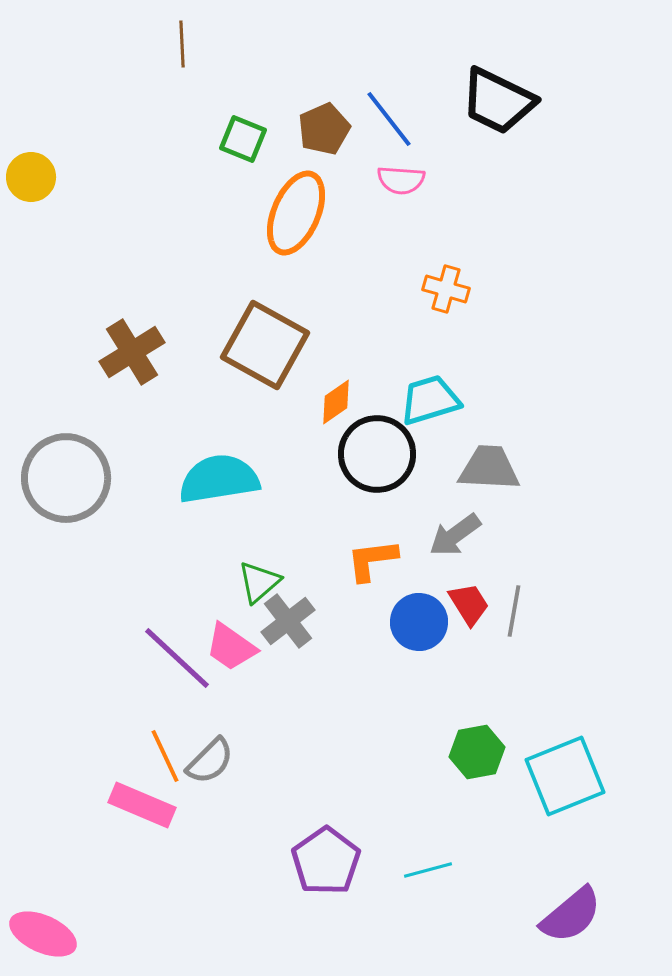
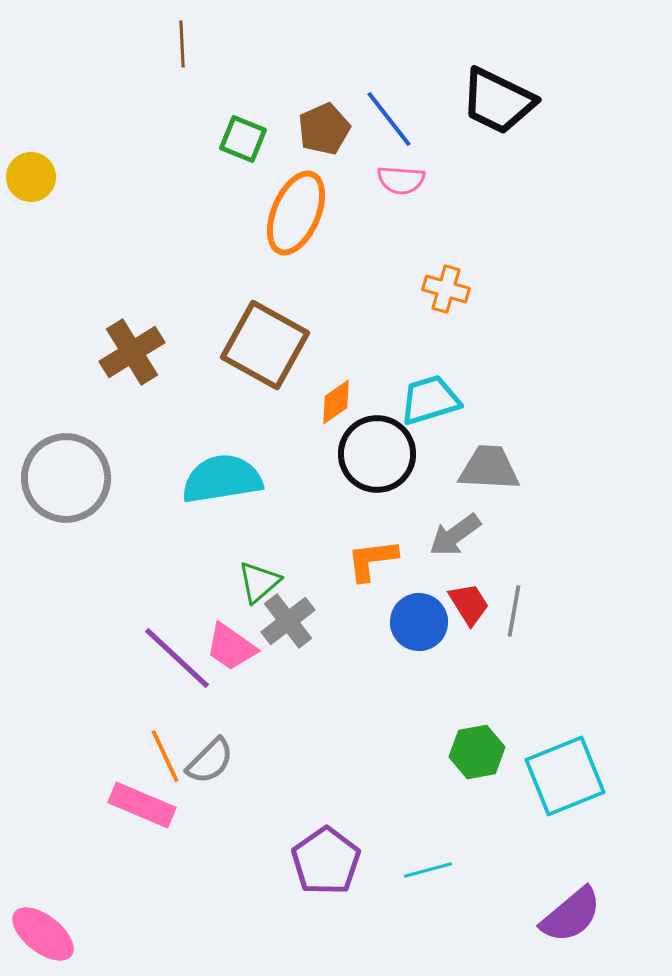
cyan semicircle: moved 3 px right
pink ellipse: rotated 14 degrees clockwise
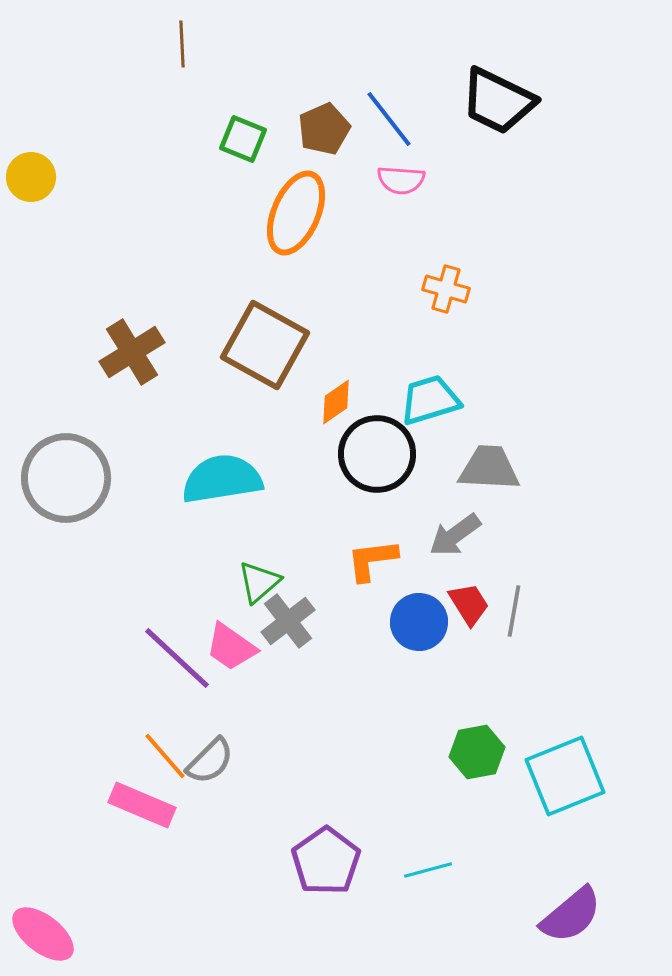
orange line: rotated 16 degrees counterclockwise
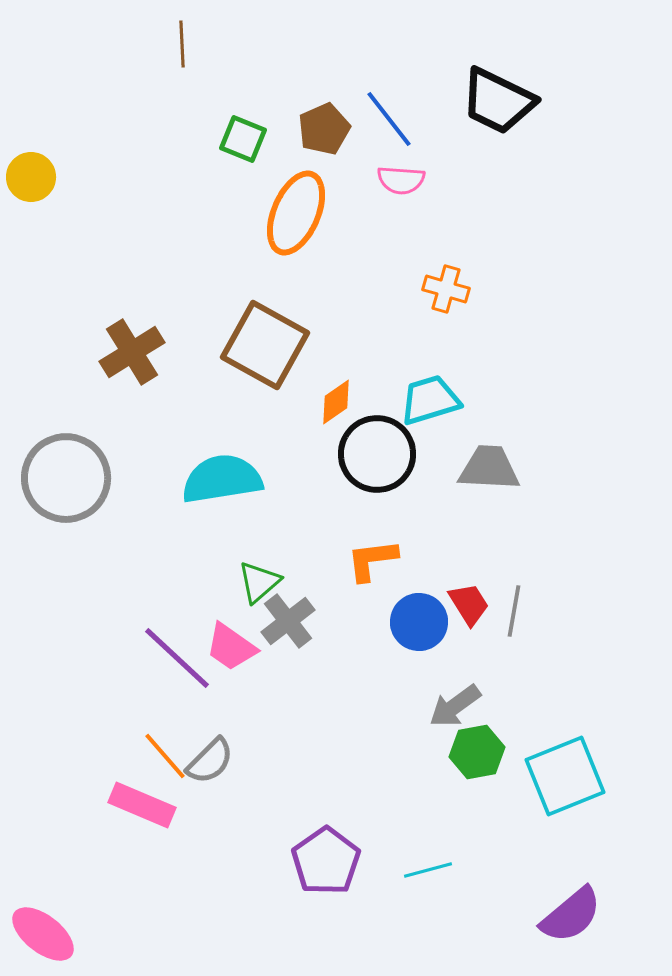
gray arrow: moved 171 px down
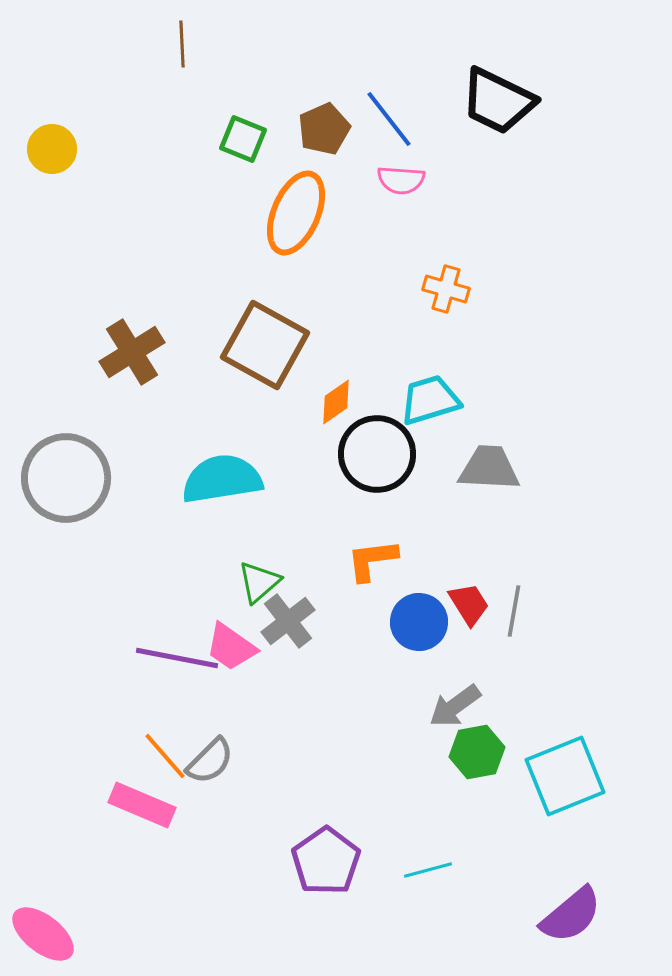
yellow circle: moved 21 px right, 28 px up
purple line: rotated 32 degrees counterclockwise
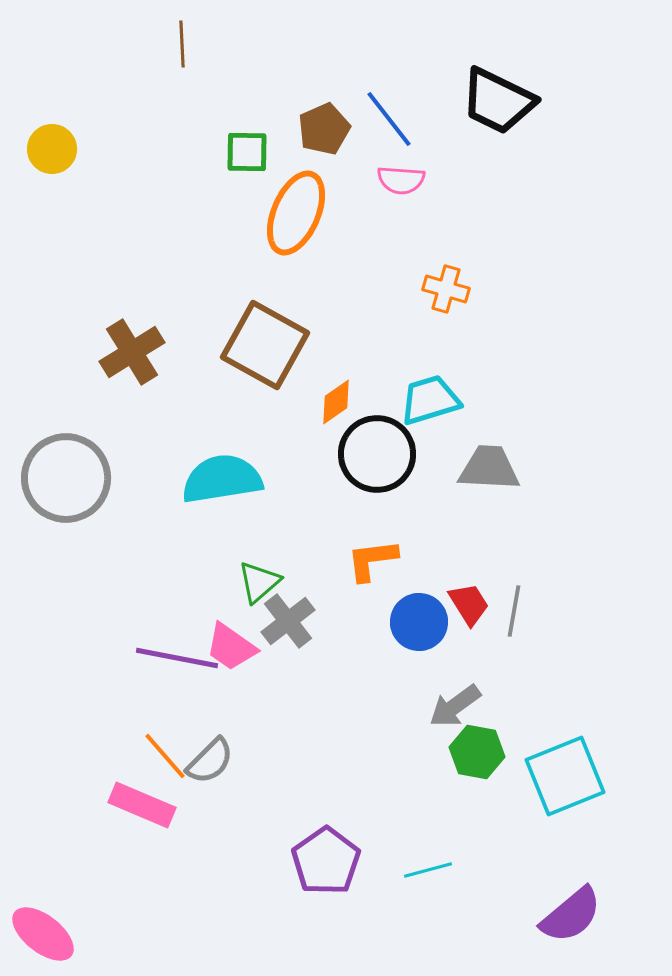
green square: moved 4 px right, 13 px down; rotated 21 degrees counterclockwise
green hexagon: rotated 20 degrees clockwise
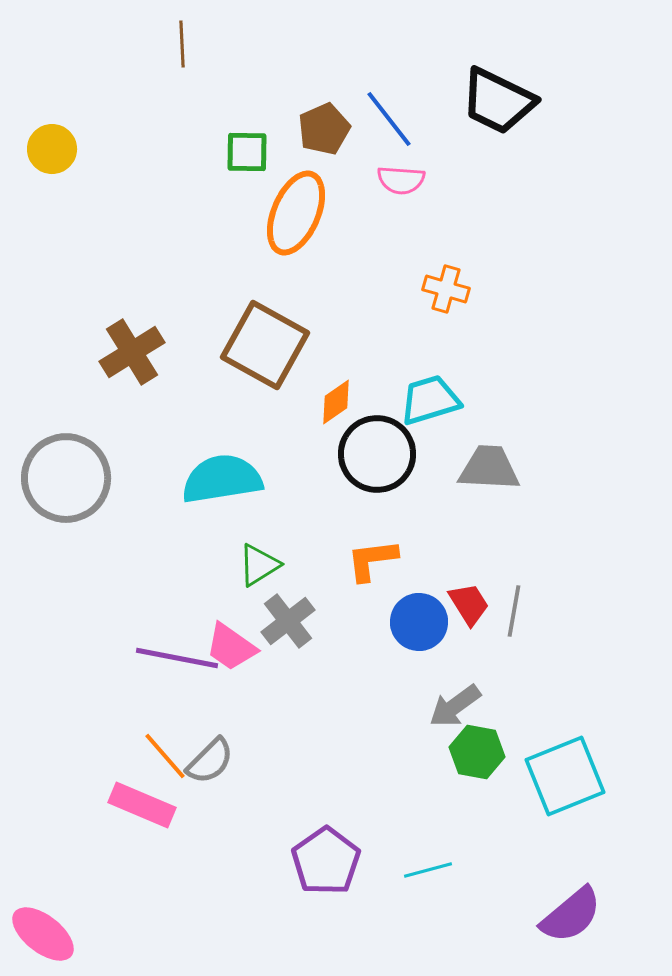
green triangle: moved 17 px up; rotated 9 degrees clockwise
